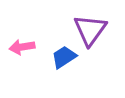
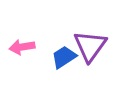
purple triangle: moved 16 px down
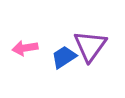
pink arrow: moved 3 px right, 1 px down
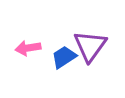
pink arrow: moved 3 px right
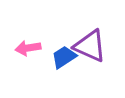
purple triangle: rotated 42 degrees counterclockwise
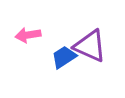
pink arrow: moved 13 px up
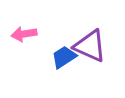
pink arrow: moved 4 px left, 1 px up
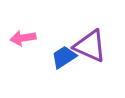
pink arrow: moved 1 px left, 4 px down
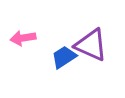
purple triangle: moved 1 px right, 1 px up
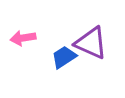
purple triangle: moved 2 px up
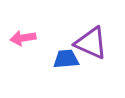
blue trapezoid: moved 2 px right, 2 px down; rotated 28 degrees clockwise
